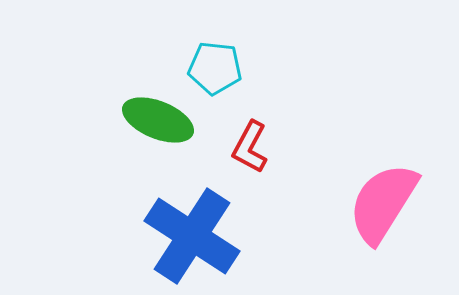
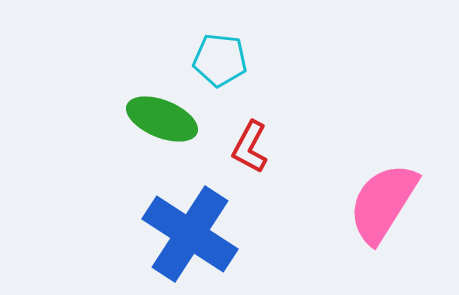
cyan pentagon: moved 5 px right, 8 px up
green ellipse: moved 4 px right, 1 px up
blue cross: moved 2 px left, 2 px up
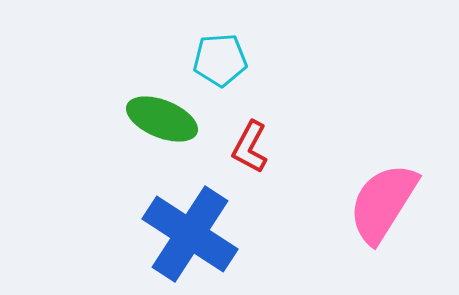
cyan pentagon: rotated 10 degrees counterclockwise
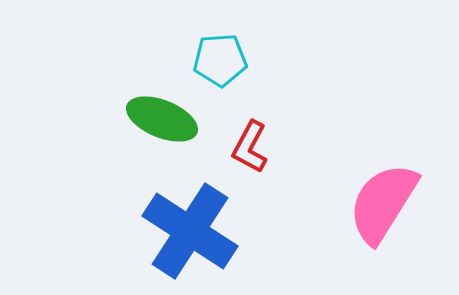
blue cross: moved 3 px up
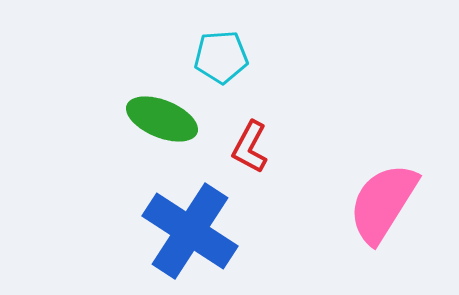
cyan pentagon: moved 1 px right, 3 px up
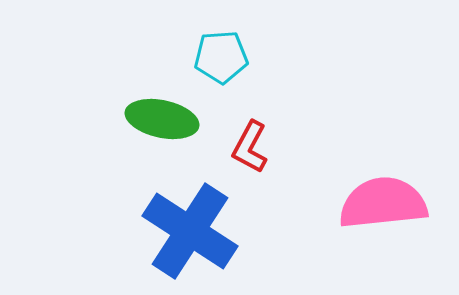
green ellipse: rotated 10 degrees counterclockwise
pink semicircle: rotated 52 degrees clockwise
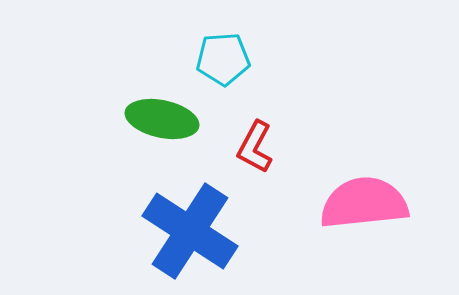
cyan pentagon: moved 2 px right, 2 px down
red L-shape: moved 5 px right
pink semicircle: moved 19 px left
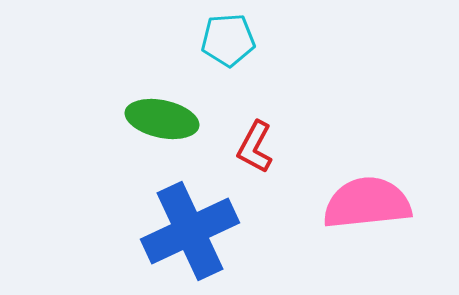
cyan pentagon: moved 5 px right, 19 px up
pink semicircle: moved 3 px right
blue cross: rotated 32 degrees clockwise
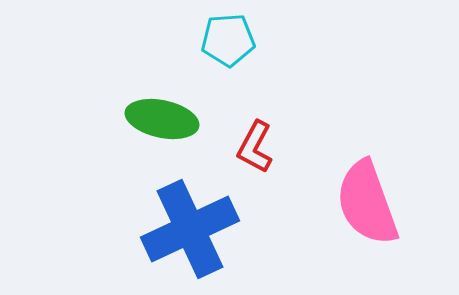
pink semicircle: rotated 104 degrees counterclockwise
blue cross: moved 2 px up
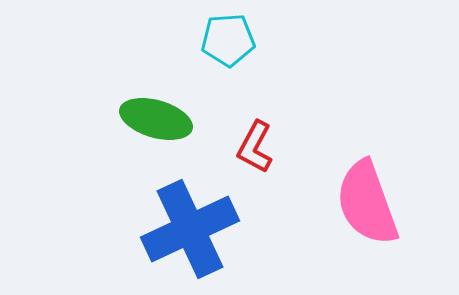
green ellipse: moved 6 px left; rotated 4 degrees clockwise
